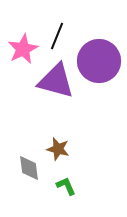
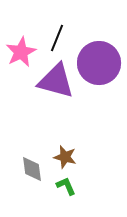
black line: moved 2 px down
pink star: moved 2 px left, 3 px down
purple circle: moved 2 px down
brown star: moved 7 px right, 8 px down
gray diamond: moved 3 px right, 1 px down
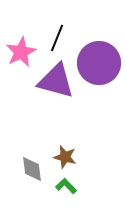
green L-shape: rotated 20 degrees counterclockwise
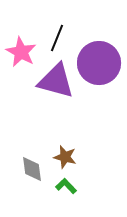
pink star: rotated 16 degrees counterclockwise
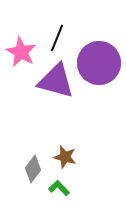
gray diamond: moved 1 px right; rotated 44 degrees clockwise
green L-shape: moved 7 px left, 2 px down
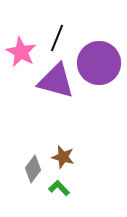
brown star: moved 2 px left
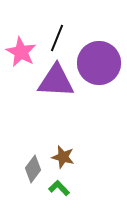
purple triangle: rotated 12 degrees counterclockwise
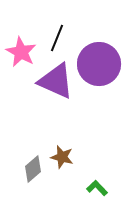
purple circle: moved 1 px down
purple triangle: rotated 21 degrees clockwise
brown star: moved 1 px left
gray diamond: rotated 12 degrees clockwise
green L-shape: moved 38 px right
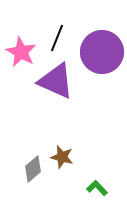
purple circle: moved 3 px right, 12 px up
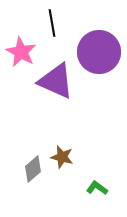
black line: moved 5 px left, 15 px up; rotated 32 degrees counterclockwise
purple circle: moved 3 px left
green L-shape: rotated 10 degrees counterclockwise
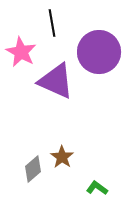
brown star: rotated 20 degrees clockwise
